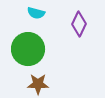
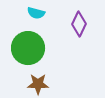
green circle: moved 1 px up
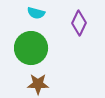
purple diamond: moved 1 px up
green circle: moved 3 px right
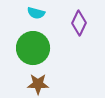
green circle: moved 2 px right
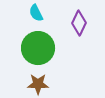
cyan semicircle: rotated 48 degrees clockwise
green circle: moved 5 px right
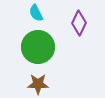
green circle: moved 1 px up
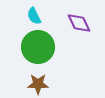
cyan semicircle: moved 2 px left, 3 px down
purple diamond: rotated 50 degrees counterclockwise
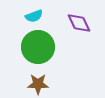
cyan semicircle: rotated 84 degrees counterclockwise
